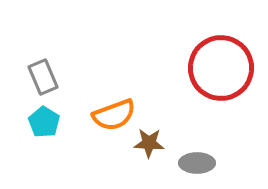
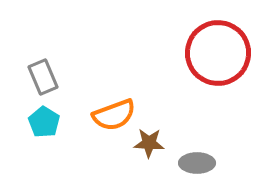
red circle: moved 3 px left, 15 px up
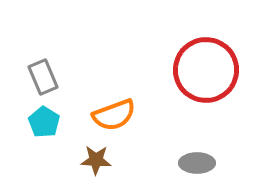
red circle: moved 12 px left, 17 px down
brown star: moved 53 px left, 17 px down
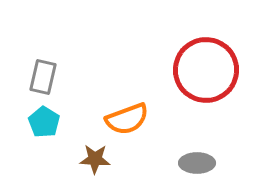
gray rectangle: rotated 36 degrees clockwise
orange semicircle: moved 13 px right, 4 px down
brown star: moved 1 px left, 1 px up
